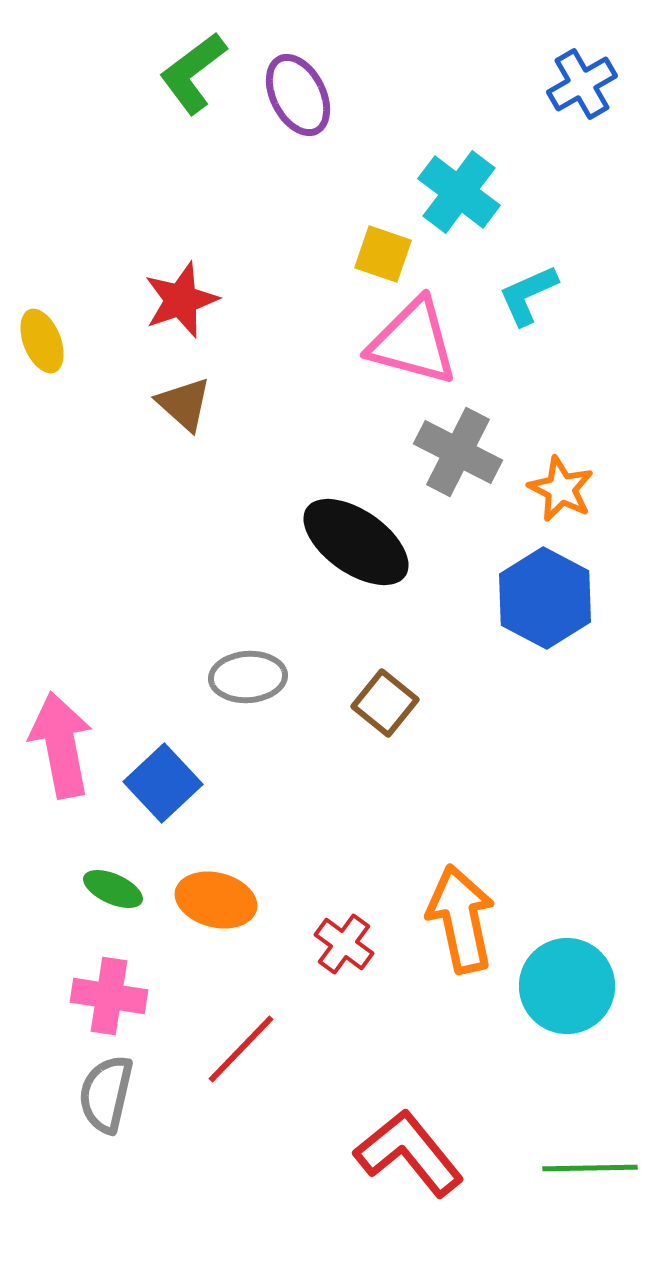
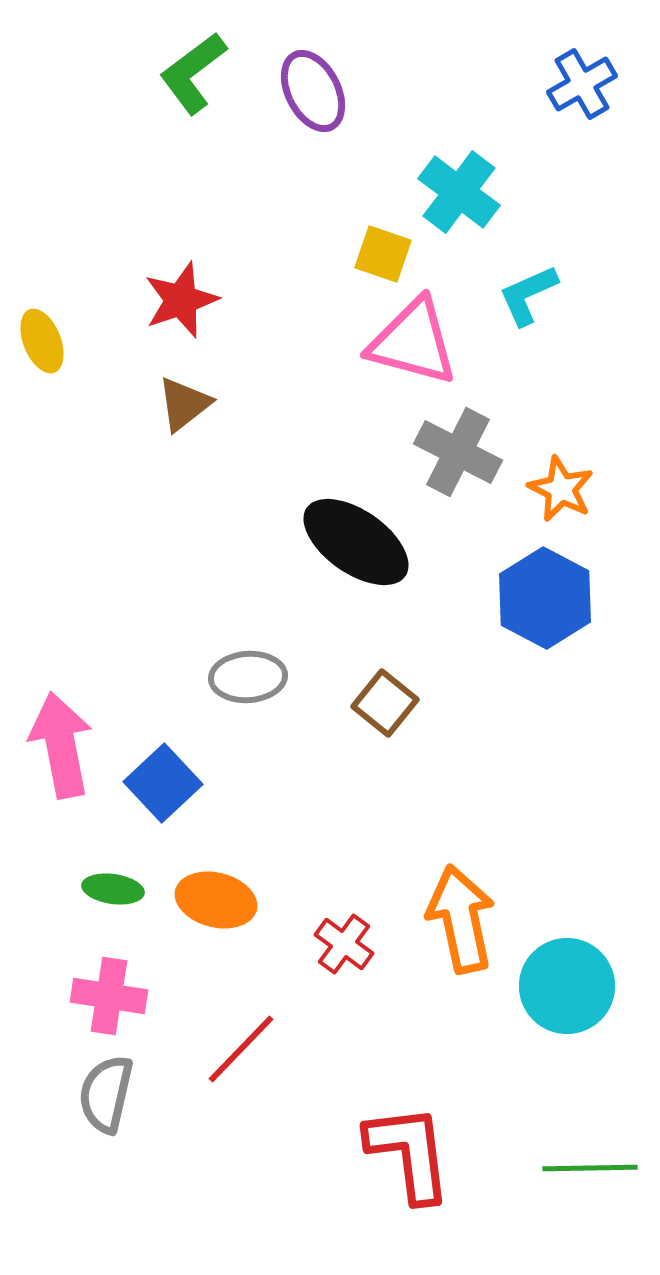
purple ellipse: moved 15 px right, 4 px up
brown triangle: rotated 40 degrees clockwise
green ellipse: rotated 16 degrees counterclockwise
red L-shape: rotated 32 degrees clockwise
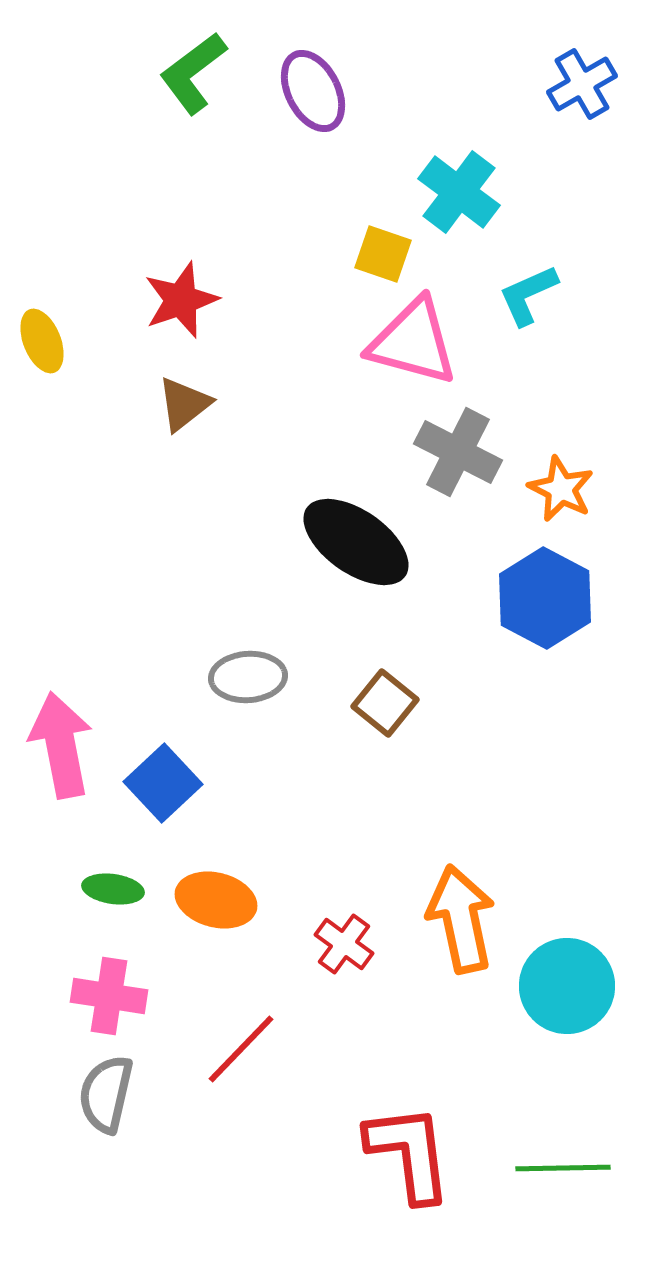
green line: moved 27 px left
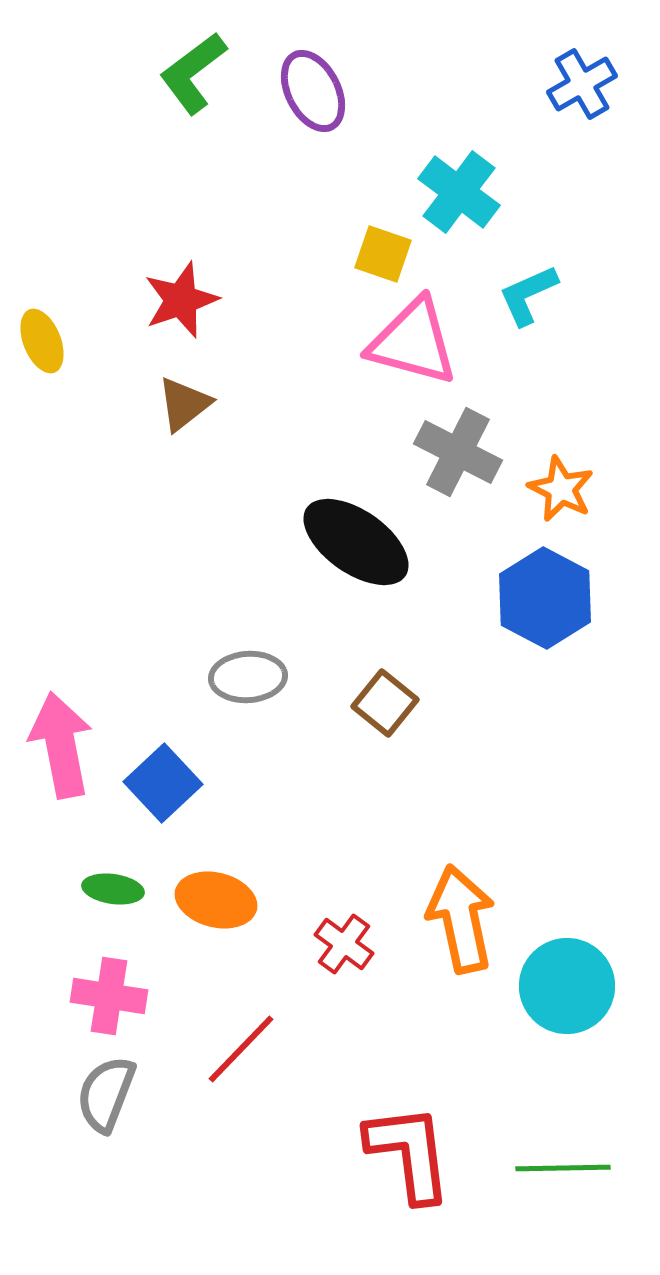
gray semicircle: rotated 8 degrees clockwise
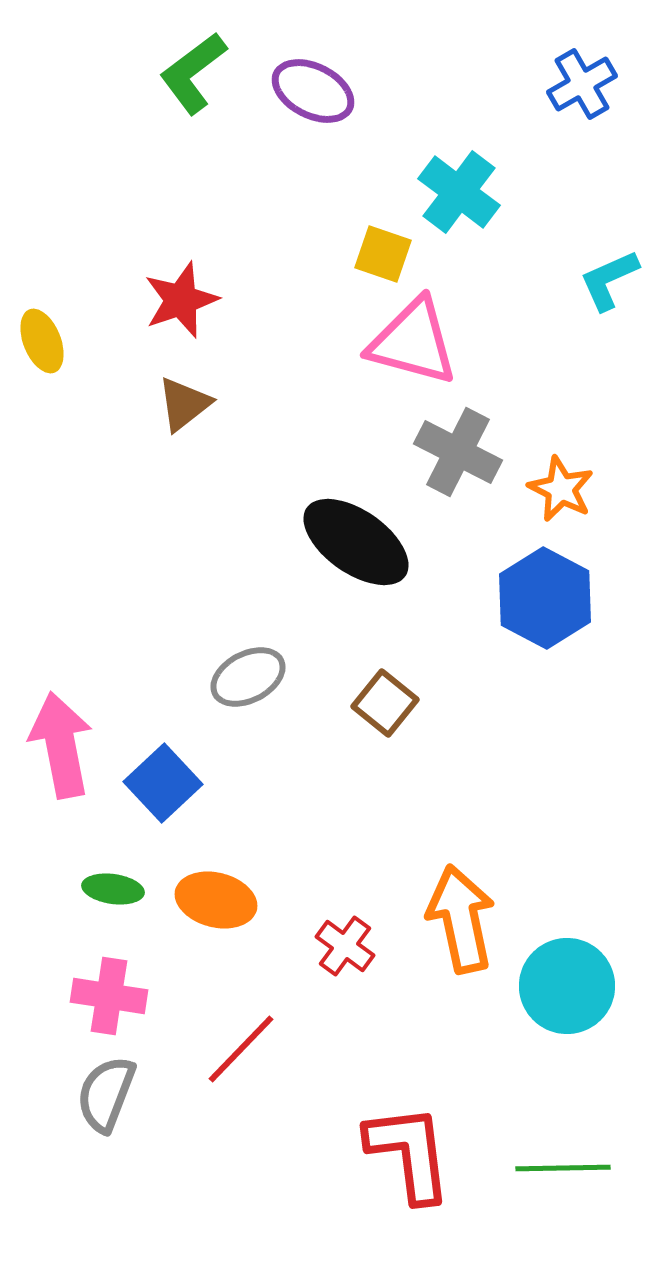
purple ellipse: rotated 36 degrees counterclockwise
cyan L-shape: moved 81 px right, 15 px up
gray ellipse: rotated 24 degrees counterclockwise
red cross: moved 1 px right, 2 px down
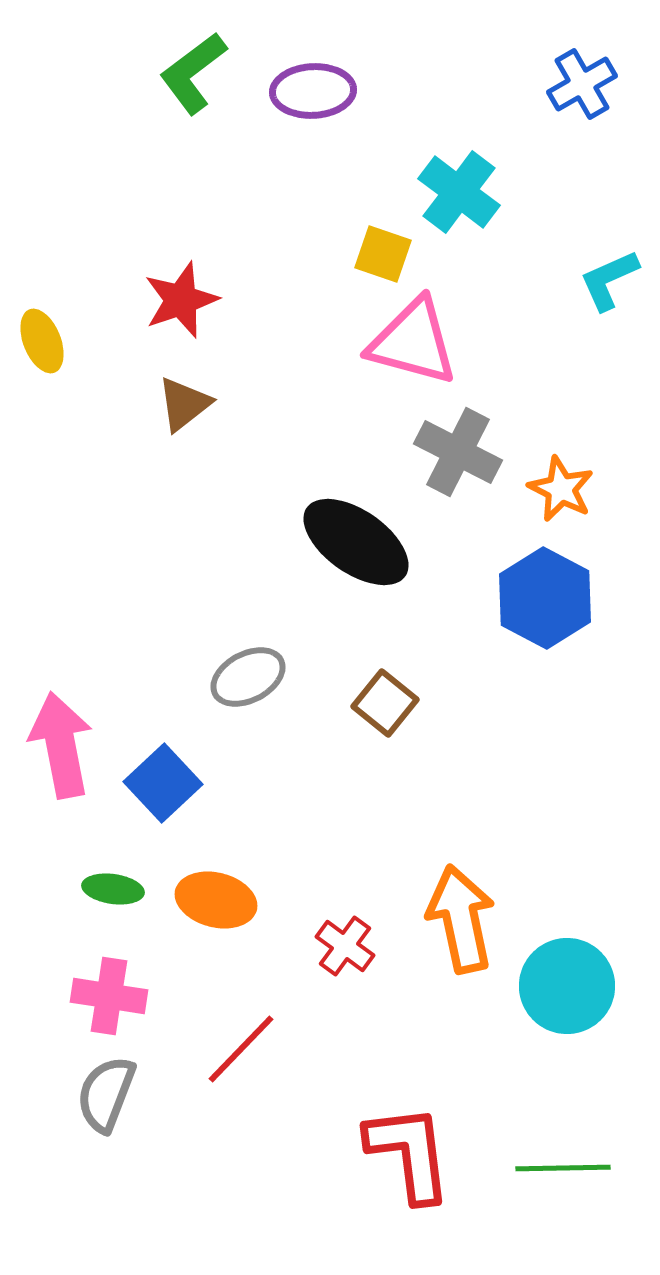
purple ellipse: rotated 30 degrees counterclockwise
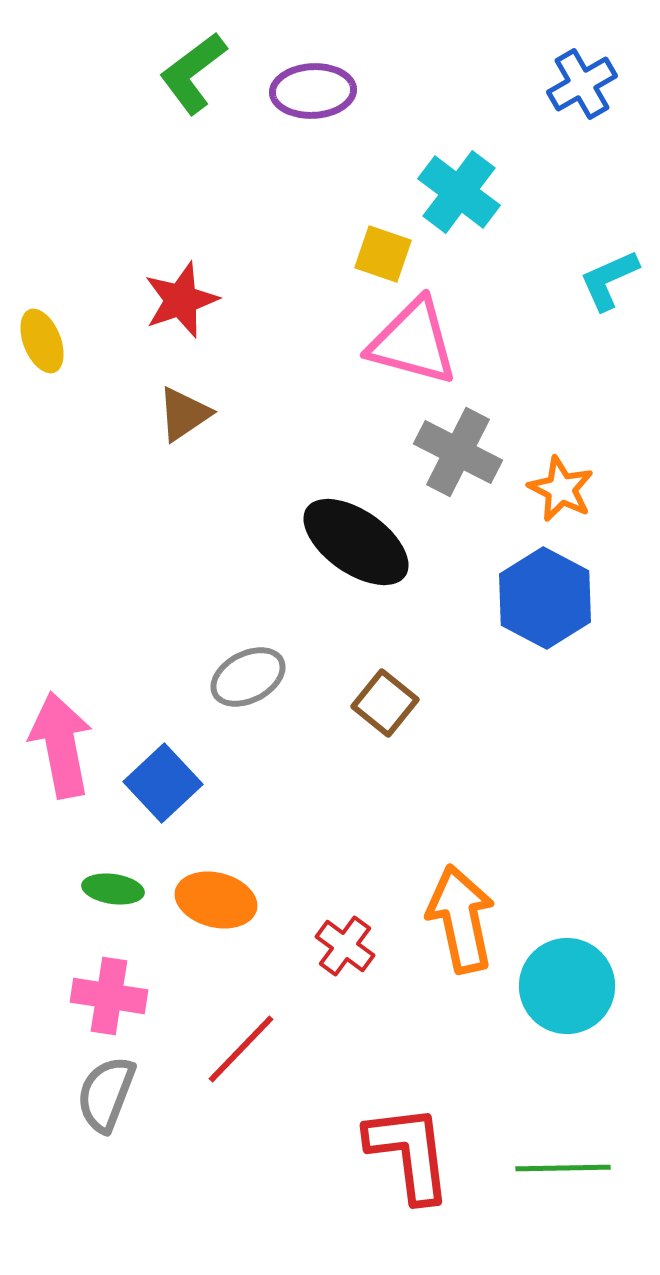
brown triangle: moved 10 px down; rotated 4 degrees clockwise
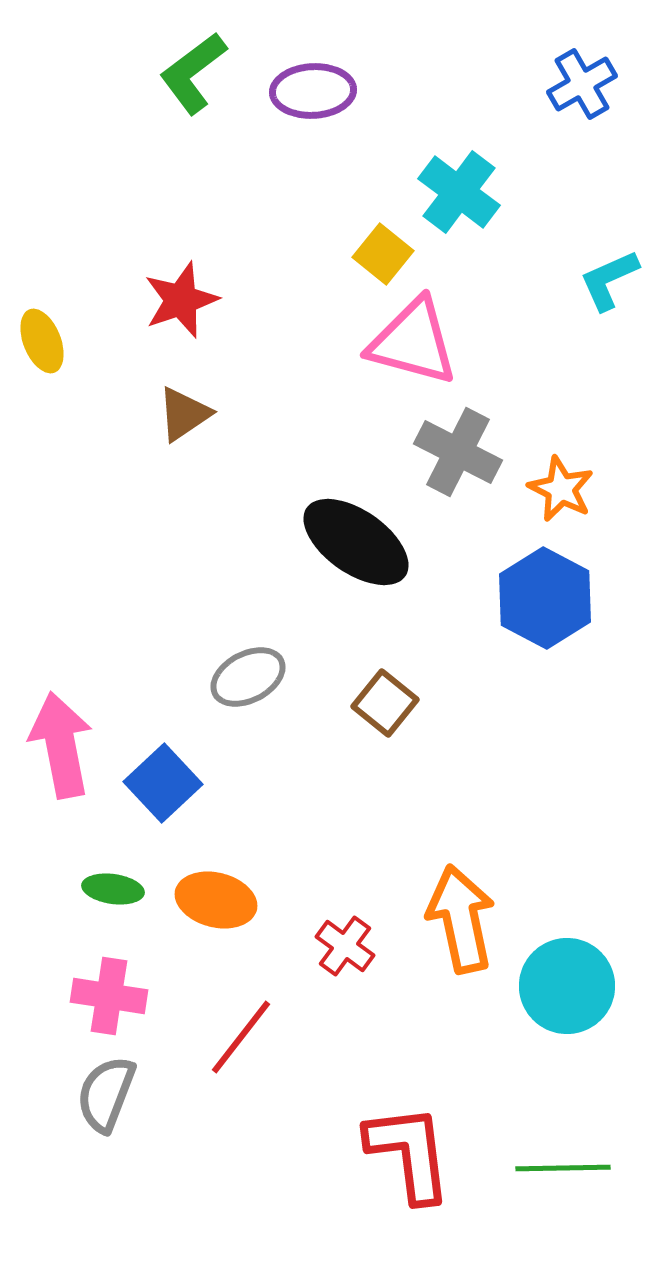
yellow square: rotated 20 degrees clockwise
red line: moved 12 px up; rotated 6 degrees counterclockwise
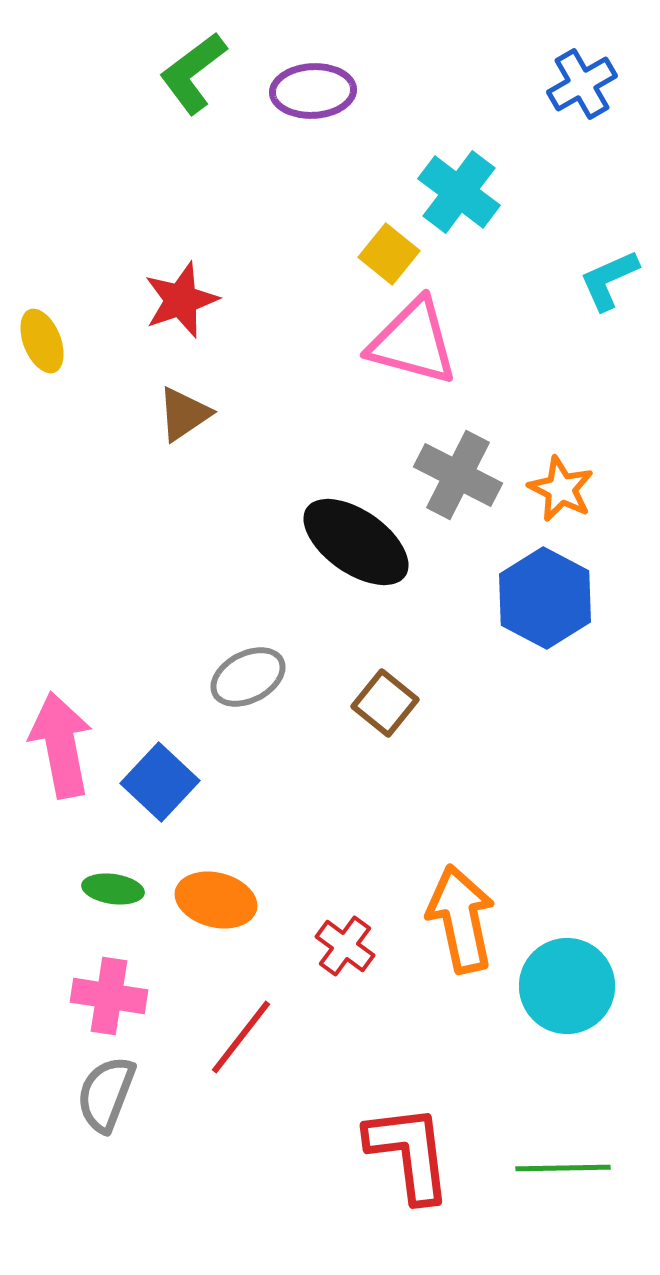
yellow square: moved 6 px right
gray cross: moved 23 px down
blue square: moved 3 px left, 1 px up; rotated 4 degrees counterclockwise
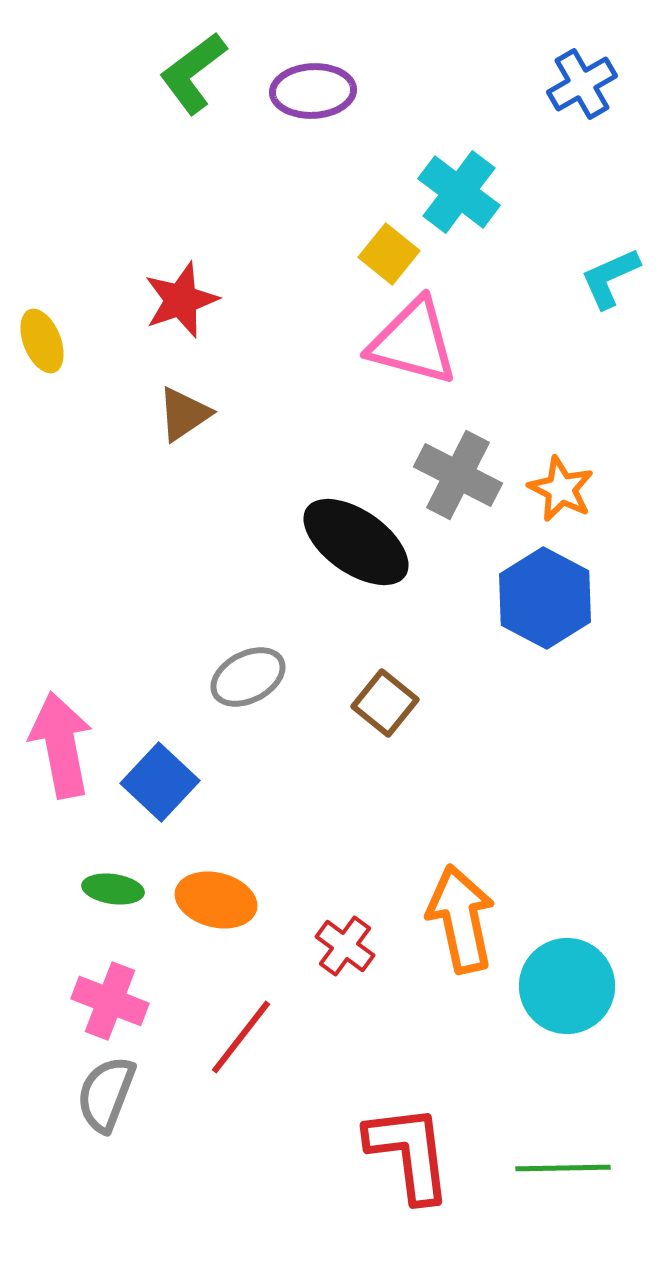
cyan L-shape: moved 1 px right, 2 px up
pink cross: moved 1 px right, 5 px down; rotated 12 degrees clockwise
